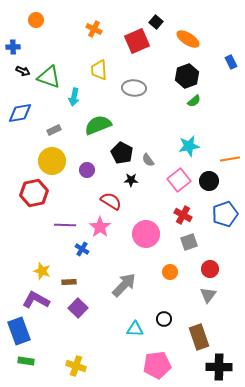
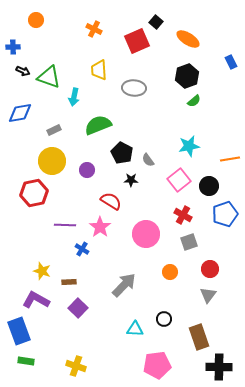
black circle at (209, 181): moved 5 px down
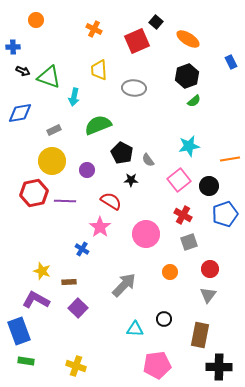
purple line at (65, 225): moved 24 px up
brown rectangle at (199, 337): moved 1 px right, 2 px up; rotated 30 degrees clockwise
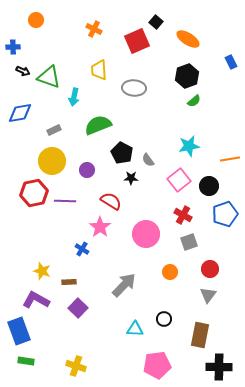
black star at (131, 180): moved 2 px up
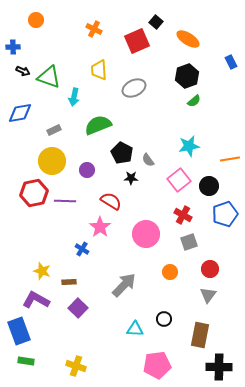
gray ellipse at (134, 88): rotated 30 degrees counterclockwise
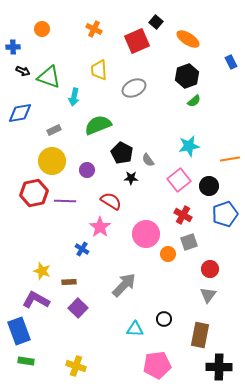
orange circle at (36, 20): moved 6 px right, 9 px down
orange circle at (170, 272): moved 2 px left, 18 px up
